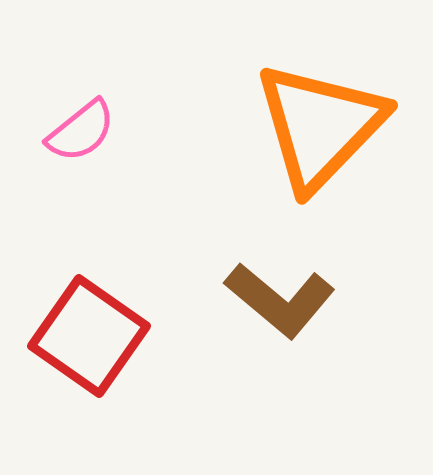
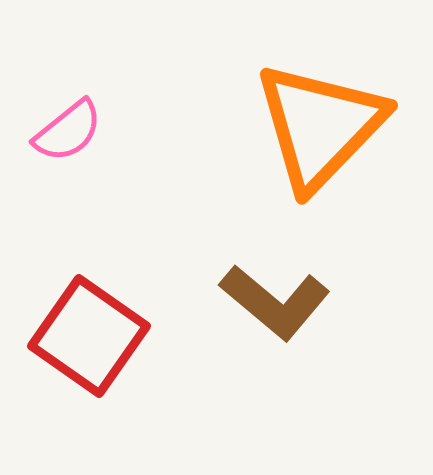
pink semicircle: moved 13 px left
brown L-shape: moved 5 px left, 2 px down
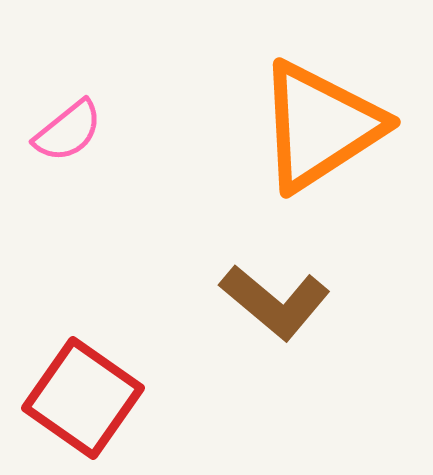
orange triangle: rotated 13 degrees clockwise
red square: moved 6 px left, 62 px down
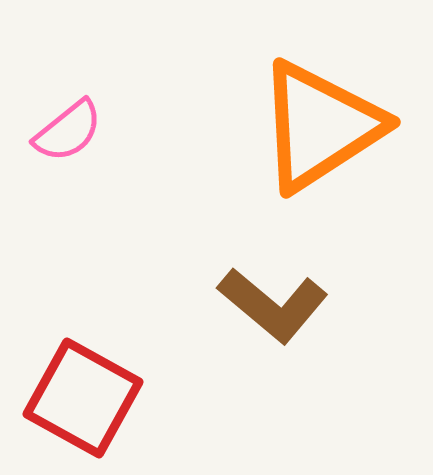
brown L-shape: moved 2 px left, 3 px down
red square: rotated 6 degrees counterclockwise
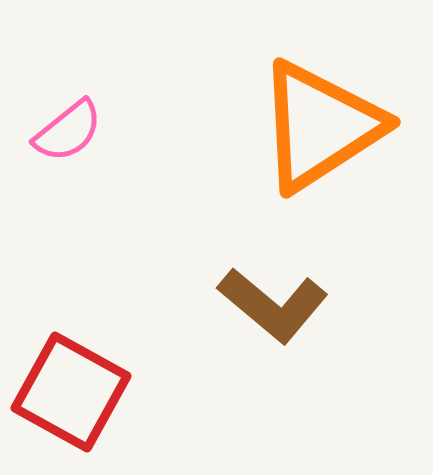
red square: moved 12 px left, 6 px up
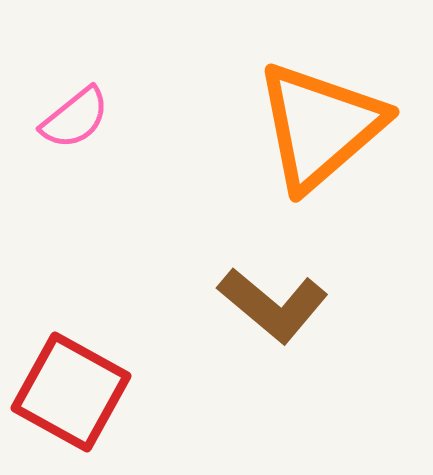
orange triangle: rotated 8 degrees counterclockwise
pink semicircle: moved 7 px right, 13 px up
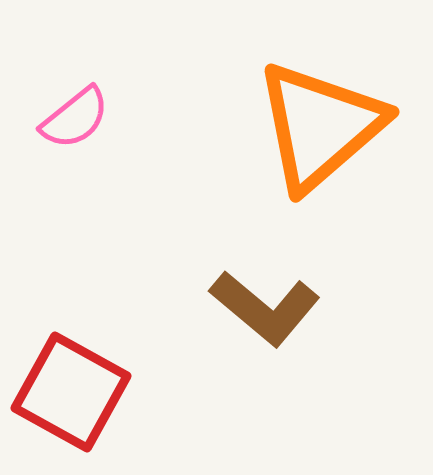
brown L-shape: moved 8 px left, 3 px down
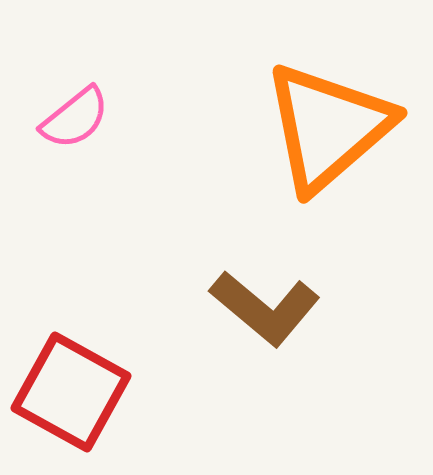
orange triangle: moved 8 px right, 1 px down
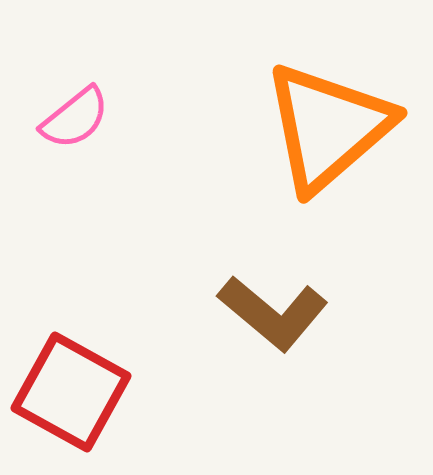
brown L-shape: moved 8 px right, 5 px down
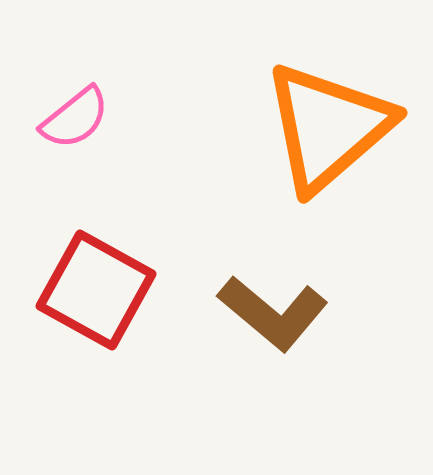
red square: moved 25 px right, 102 px up
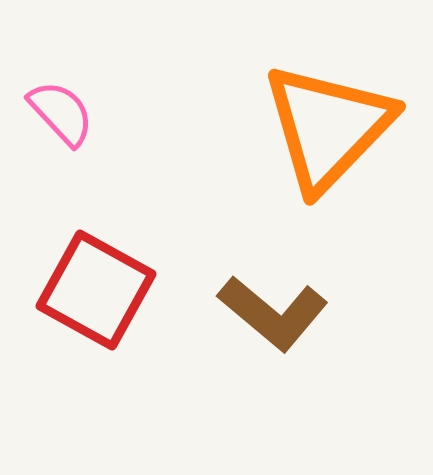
pink semicircle: moved 14 px left, 5 px up; rotated 94 degrees counterclockwise
orange triangle: rotated 5 degrees counterclockwise
